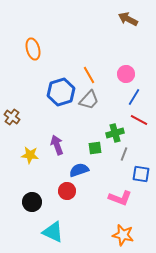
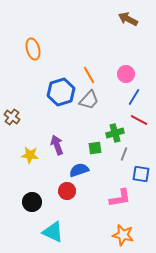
pink L-shape: rotated 30 degrees counterclockwise
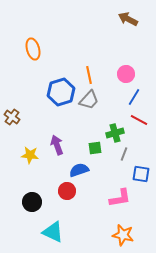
orange line: rotated 18 degrees clockwise
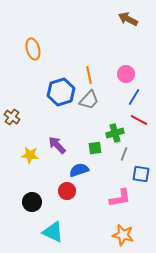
purple arrow: rotated 24 degrees counterclockwise
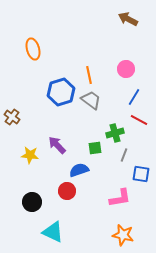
pink circle: moved 5 px up
gray trapezoid: moved 2 px right; rotated 95 degrees counterclockwise
gray line: moved 1 px down
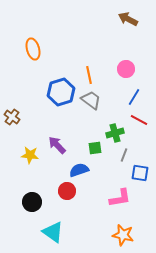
blue square: moved 1 px left, 1 px up
cyan triangle: rotated 10 degrees clockwise
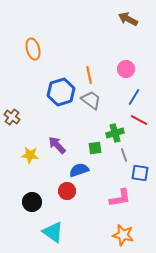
gray line: rotated 40 degrees counterclockwise
